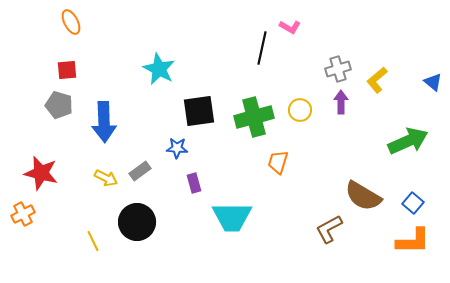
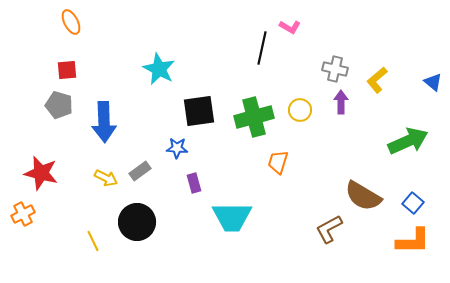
gray cross: moved 3 px left; rotated 30 degrees clockwise
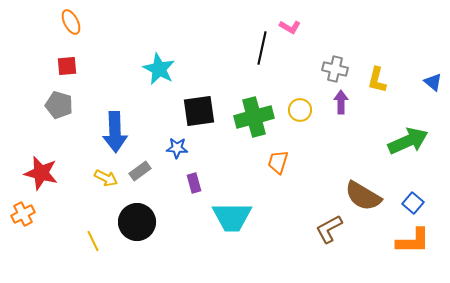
red square: moved 4 px up
yellow L-shape: rotated 36 degrees counterclockwise
blue arrow: moved 11 px right, 10 px down
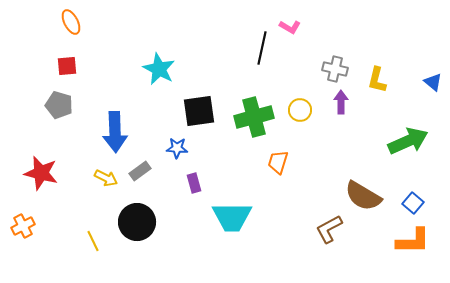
orange cross: moved 12 px down
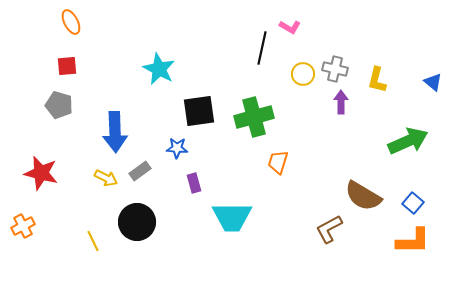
yellow circle: moved 3 px right, 36 px up
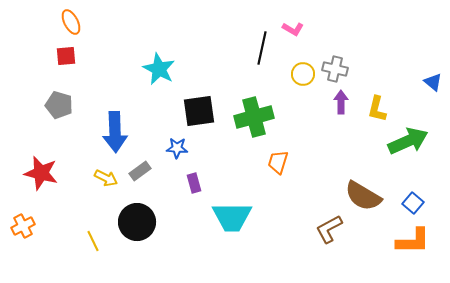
pink L-shape: moved 3 px right, 2 px down
red square: moved 1 px left, 10 px up
yellow L-shape: moved 29 px down
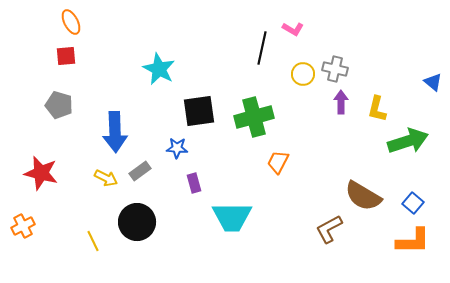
green arrow: rotated 6 degrees clockwise
orange trapezoid: rotated 10 degrees clockwise
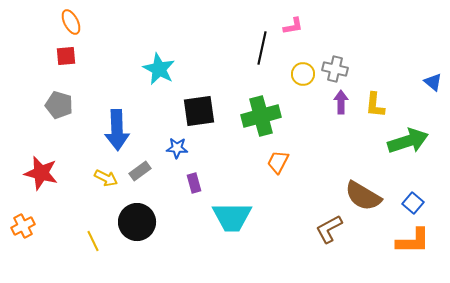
pink L-shape: moved 3 px up; rotated 40 degrees counterclockwise
yellow L-shape: moved 2 px left, 4 px up; rotated 8 degrees counterclockwise
green cross: moved 7 px right, 1 px up
blue arrow: moved 2 px right, 2 px up
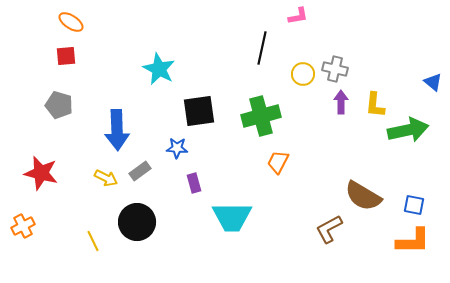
orange ellipse: rotated 30 degrees counterclockwise
pink L-shape: moved 5 px right, 10 px up
green arrow: moved 11 px up; rotated 6 degrees clockwise
blue square: moved 1 px right, 2 px down; rotated 30 degrees counterclockwise
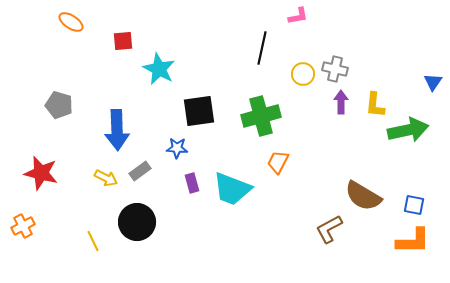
red square: moved 57 px right, 15 px up
blue triangle: rotated 24 degrees clockwise
purple rectangle: moved 2 px left
cyan trapezoid: moved 28 px up; rotated 21 degrees clockwise
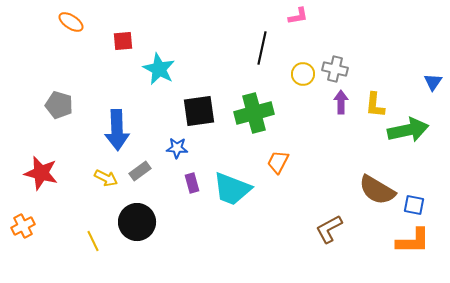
green cross: moved 7 px left, 3 px up
brown semicircle: moved 14 px right, 6 px up
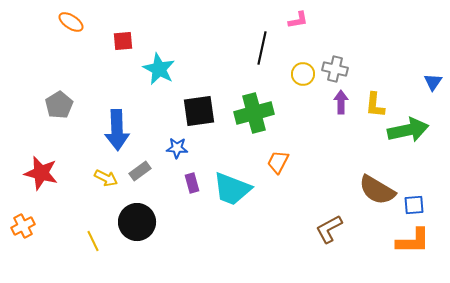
pink L-shape: moved 4 px down
gray pentagon: rotated 24 degrees clockwise
blue square: rotated 15 degrees counterclockwise
